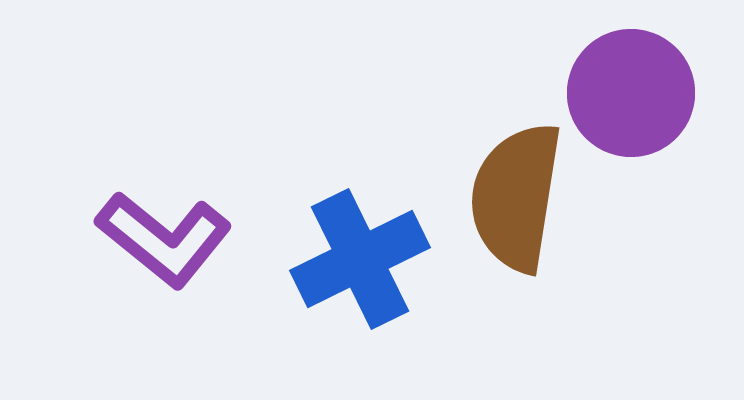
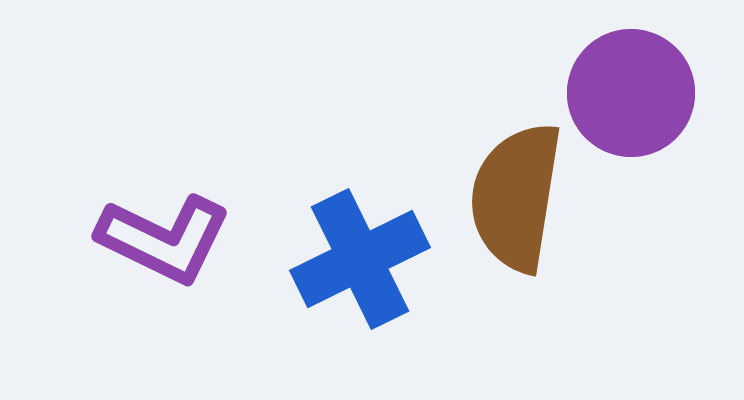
purple L-shape: rotated 13 degrees counterclockwise
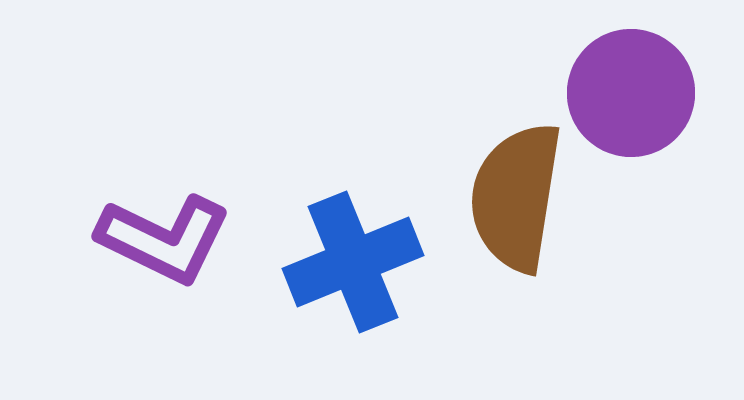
blue cross: moved 7 px left, 3 px down; rotated 4 degrees clockwise
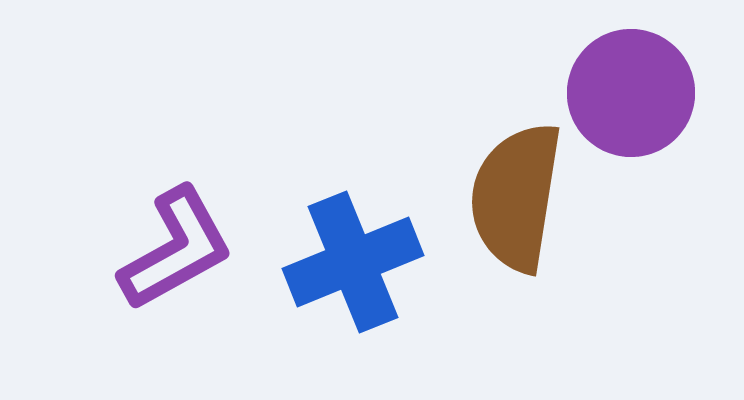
purple L-shape: moved 12 px right, 10 px down; rotated 55 degrees counterclockwise
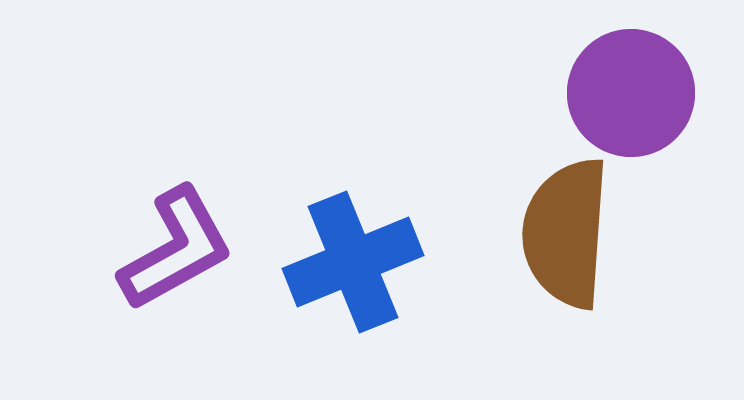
brown semicircle: moved 50 px right, 36 px down; rotated 5 degrees counterclockwise
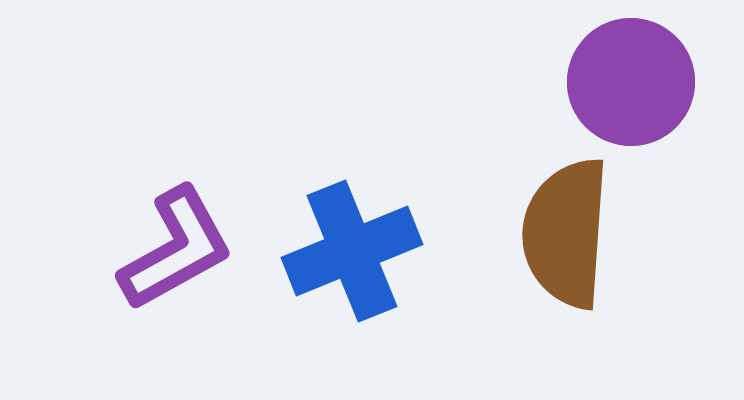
purple circle: moved 11 px up
blue cross: moved 1 px left, 11 px up
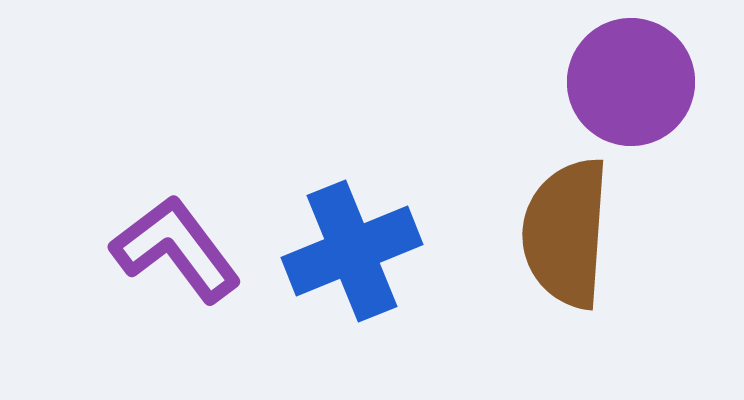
purple L-shape: rotated 98 degrees counterclockwise
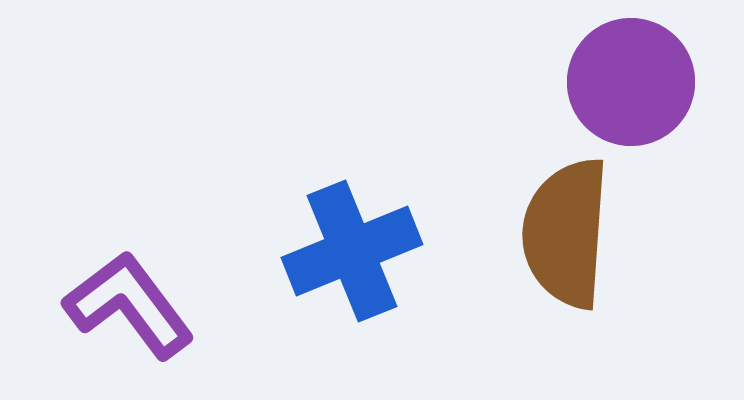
purple L-shape: moved 47 px left, 56 px down
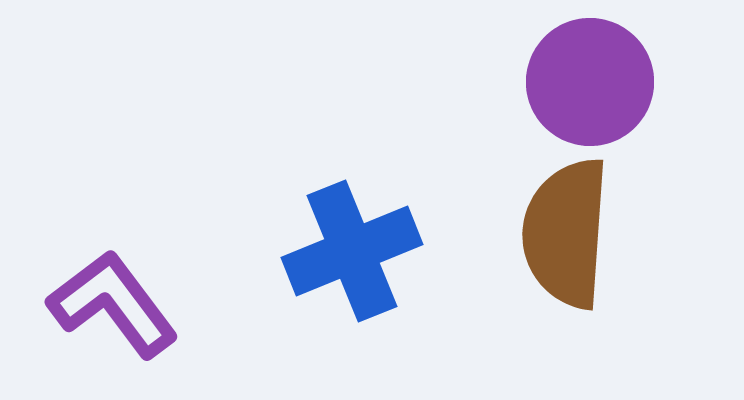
purple circle: moved 41 px left
purple L-shape: moved 16 px left, 1 px up
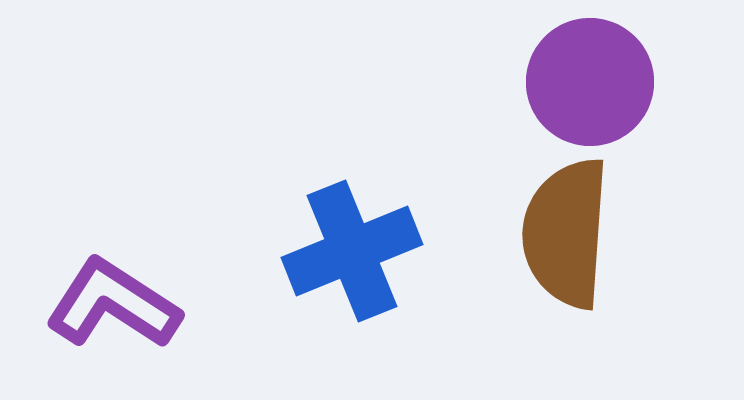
purple L-shape: rotated 20 degrees counterclockwise
